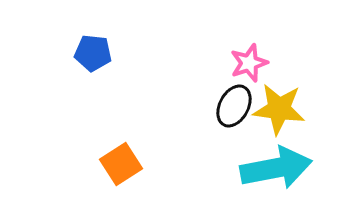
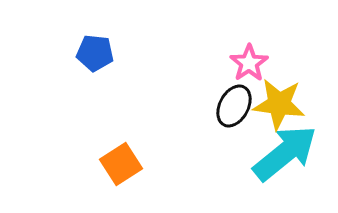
blue pentagon: moved 2 px right
pink star: rotated 15 degrees counterclockwise
yellow star: moved 5 px up
cyan arrow: moved 9 px right, 15 px up; rotated 28 degrees counterclockwise
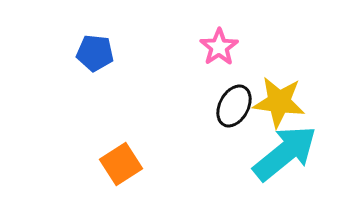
pink star: moved 30 px left, 16 px up
yellow star: moved 2 px up
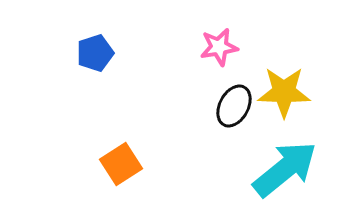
pink star: rotated 24 degrees clockwise
blue pentagon: rotated 24 degrees counterclockwise
yellow star: moved 5 px right, 10 px up; rotated 6 degrees counterclockwise
cyan arrow: moved 16 px down
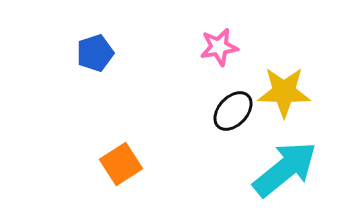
black ellipse: moved 1 px left, 5 px down; rotated 15 degrees clockwise
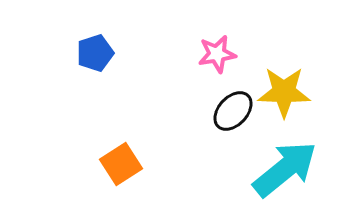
pink star: moved 2 px left, 7 px down
